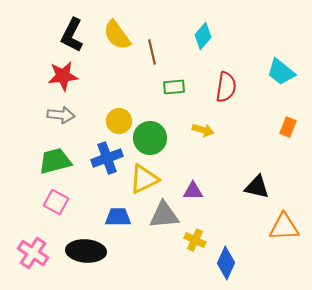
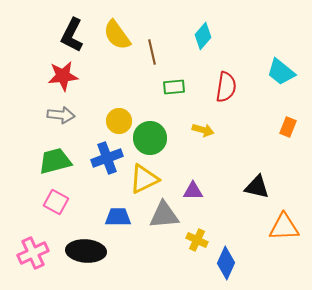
yellow cross: moved 2 px right
pink cross: rotated 32 degrees clockwise
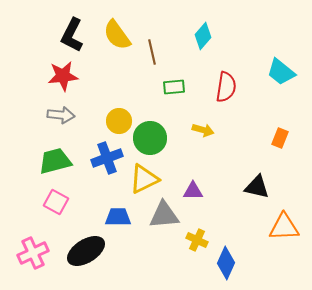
orange rectangle: moved 8 px left, 11 px down
black ellipse: rotated 36 degrees counterclockwise
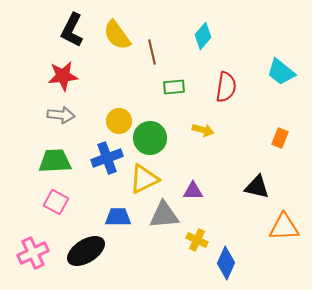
black L-shape: moved 5 px up
green trapezoid: rotated 12 degrees clockwise
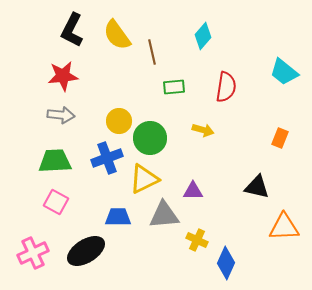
cyan trapezoid: moved 3 px right
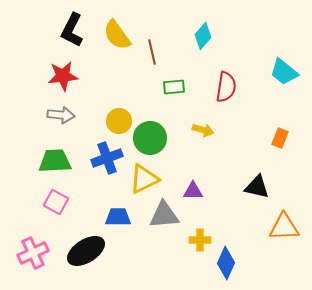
yellow cross: moved 3 px right; rotated 25 degrees counterclockwise
